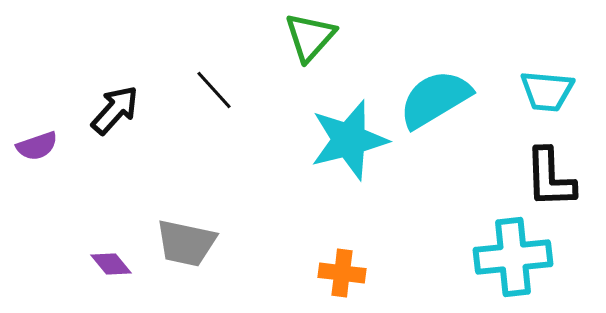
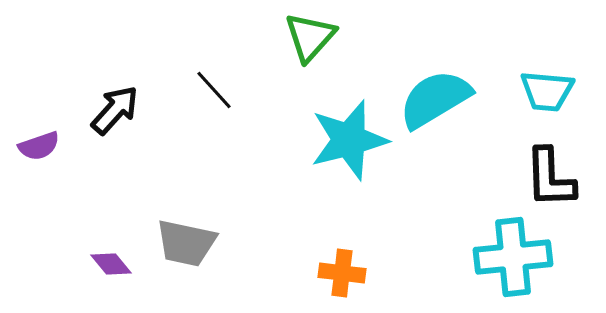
purple semicircle: moved 2 px right
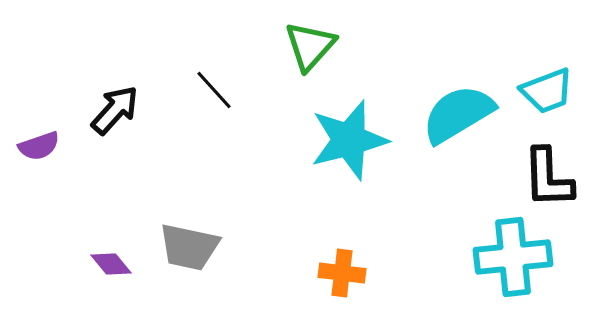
green triangle: moved 9 px down
cyan trapezoid: rotated 26 degrees counterclockwise
cyan semicircle: moved 23 px right, 15 px down
black L-shape: moved 2 px left
gray trapezoid: moved 3 px right, 4 px down
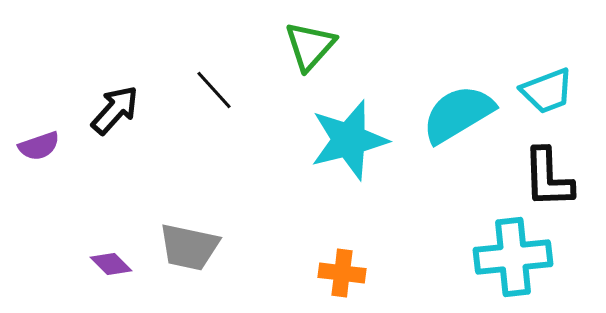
purple diamond: rotated 6 degrees counterclockwise
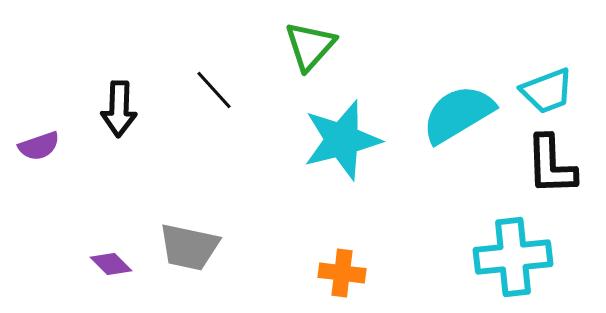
black arrow: moved 4 px right, 1 px up; rotated 140 degrees clockwise
cyan star: moved 7 px left
black L-shape: moved 3 px right, 13 px up
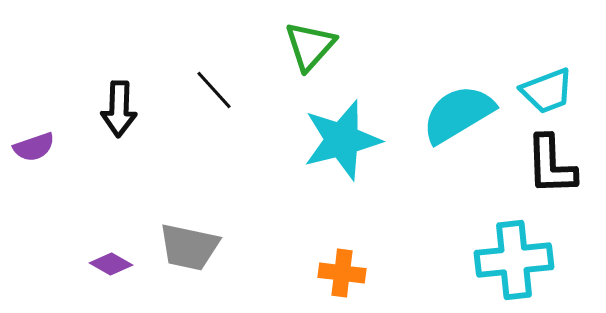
purple semicircle: moved 5 px left, 1 px down
cyan cross: moved 1 px right, 3 px down
purple diamond: rotated 15 degrees counterclockwise
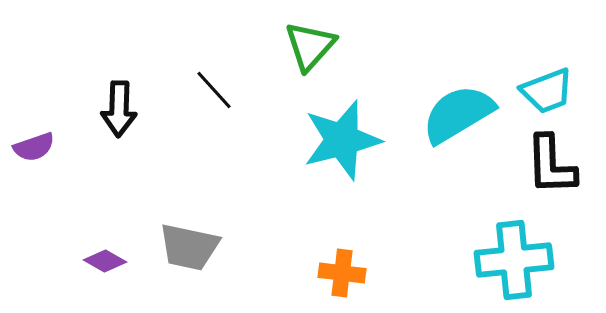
purple diamond: moved 6 px left, 3 px up
